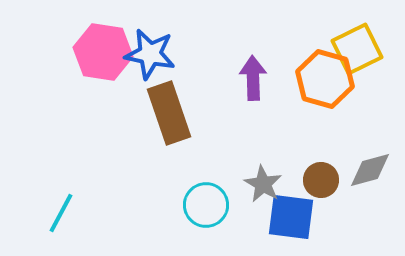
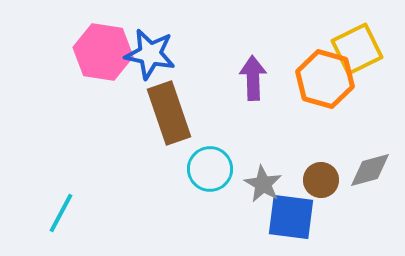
cyan circle: moved 4 px right, 36 px up
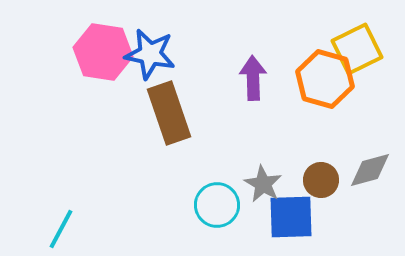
cyan circle: moved 7 px right, 36 px down
cyan line: moved 16 px down
blue square: rotated 9 degrees counterclockwise
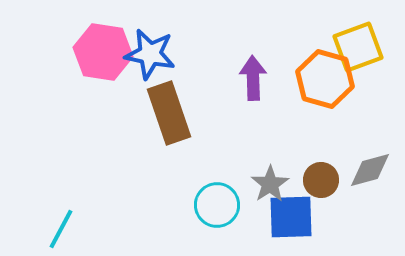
yellow square: moved 1 px right, 2 px up; rotated 6 degrees clockwise
gray star: moved 7 px right; rotated 9 degrees clockwise
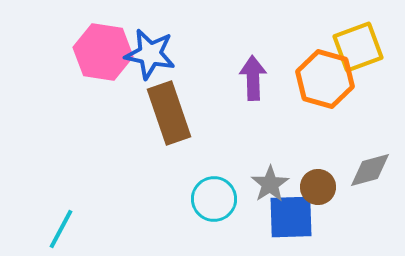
brown circle: moved 3 px left, 7 px down
cyan circle: moved 3 px left, 6 px up
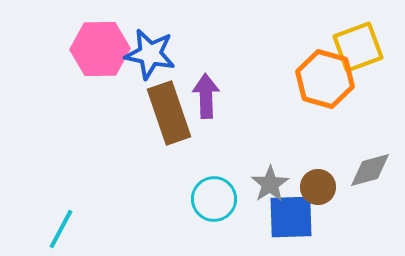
pink hexagon: moved 3 px left, 3 px up; rotated 10 degrees counterclockwise
purple arrow: moved 47 px left, 18 px down
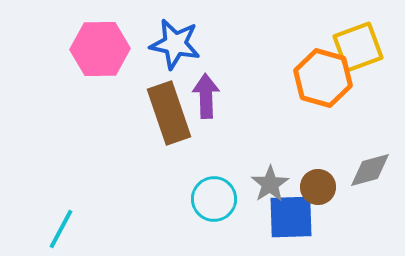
blue star: moved 25 px right, 10 px up
orange hexagon: moved 2 px left, 1 px up
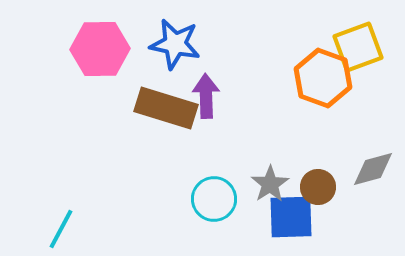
orange hexagon: rotated 4 degrees clockwise
brown rectangle: moved 3 px left, 5 px up; rotated 54 degrees counterclockwise
gray diamond: moved 3 px right, 1 px up
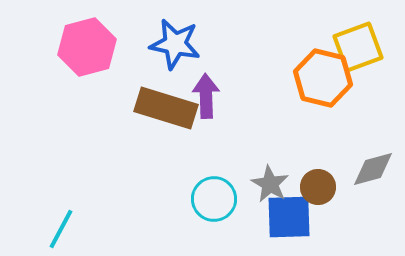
pink hexagon: moved 13 px left, 2 px up; rotated 14 degrees counterclockwise
orange hexagon: rotated 6 degrees counterclockwise
gray star: rotated 9 degrees counterclockwise
blue square: moved 2 px left
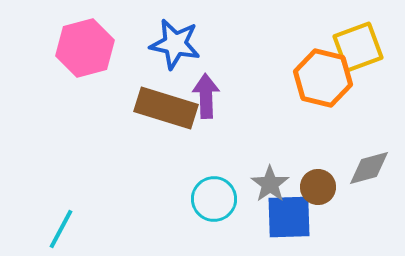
pink hexagon: moved 2 px left, 1 px down
gray diamond: moved 4 px left, 1 px up
gray star: rotated 6 degrees clockwise
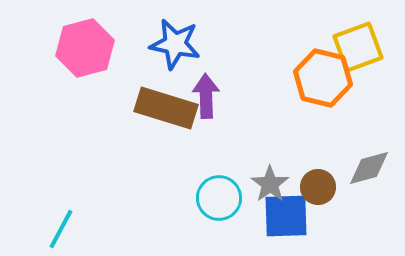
cyan circle: moved 5 px right, 1 px up
blue square: moved 3 px left, 1 px up
